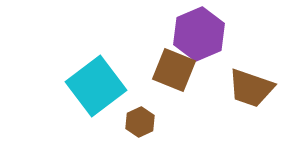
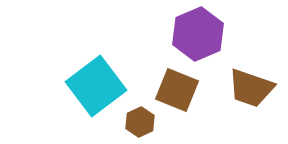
purple hexagon: moved 1 px left
brown square: moved 3 px right, 20 px down
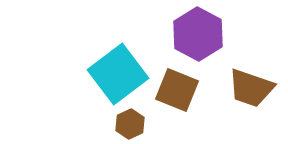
purple hexagon: rotated 9 degrees counterclockwise
cyan square: moved 22 px right, 12 px up
brown hexagon: moved 10 px left, 2 px down
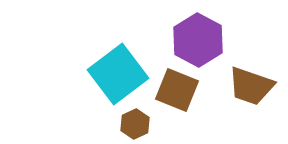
purple hexagon: moved 6 px down
brown trapezoid: moved 2 px up
brown hexagon: moved 5 px right
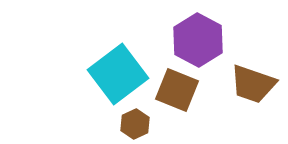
brown trapezoid: moved 2 px right, 2 px up
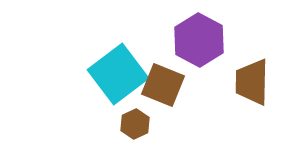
purple hexagon: moved 1 px right
brown trapezoid: moved 1 px left, 2 px up; rotated 72 degrees clockwise
brown square: moved 14 px left, 5 px up
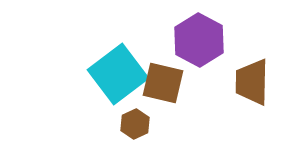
brown square: moved 2 px up; rotated 9 degrees counterclockwise
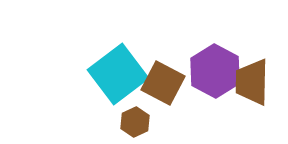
purple hexagon: moved 16 px right, 31 px down
brown square: rotated 15 degrees clockwise
brown hexagon: moved 2 px up
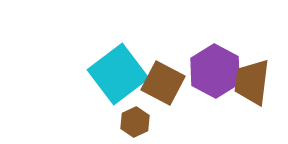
brown trapezoid: rotated 6 degrees clockwise
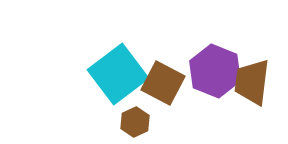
purple hexagon: rotated 6 degrees counterclockwise
